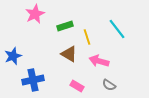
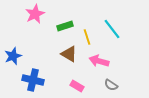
cyan line: moved 5 px left
blue cross: rotated 25 degrees clockwise
gray semicircle: moved 2 px right
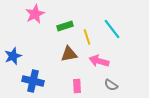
brown triangle: rotated 42 degrees counterclockwise
blue cross: moved 1 px down
pink rectangle: rotated 56 degrees clockwise
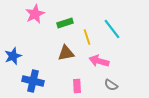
green rectangle: moved 3 px up
brown triangle: moved 3 px left, 1 px up
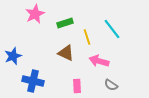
brown triangle: rotated 36 degrees clockwise
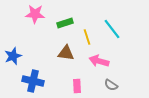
pink star: rotated 30 degrees clockwise
brown triangle: rotated 18 degrees counterclockwise
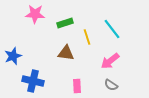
pink arrow: moved 11 px right; rotated 54 degrees counterclockwise
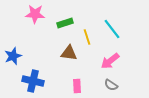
brown triangle: moved 3 px right
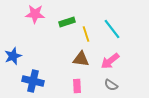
green rectangle: moved 2 px right, 1 px up
yellow line: moved 1 px left, 3 px up
brown triangle: moved 12 px right, 6 px down
